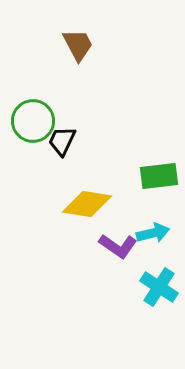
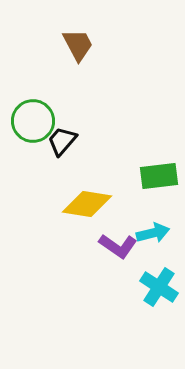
black trapezoid: rotated 16 degrees clockwise
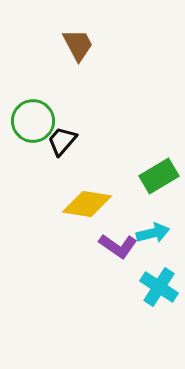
green rectangle: rotated 24 degrees counterclockwise
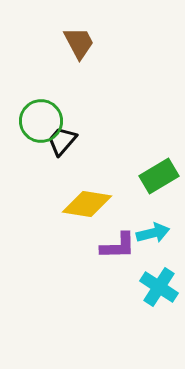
brown trapezoid: moved 1 px right, 2 px up
green circle: moved 8 px right
purple L-shape: rotated 36 degrees counterclockwise
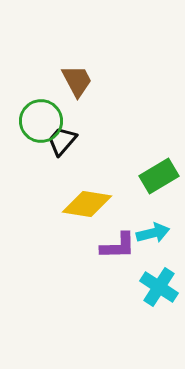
brown trapezoid: moved 2 px left, 38 px down
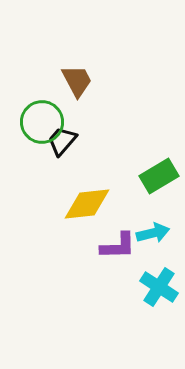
green circle: moved 1 px right, 1 px down
yellow diamond: rotated 15 degrees counterclockwise
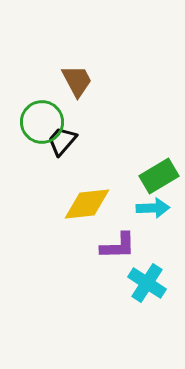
cyan arrow: moved 25 px up; rotated 12 degrees clockwise
cyan cross: moved 12 px left, 4 px up
